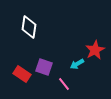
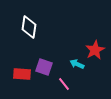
cyan arrow: rotated 56 degrees clockwise
red rectangle: rotated 30 degrees counterclockwise
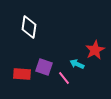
pink line: moved 6 px up
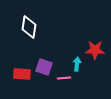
red star: rotated 30 degrees clockwise
cyan arrow: rotated 72 degrees clockwise
pink line: rotated 56 degrees counterclockwise
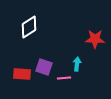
white diamond: rotated 50 degrees clockwise
red star: moved 11 px up
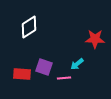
cyan arrow: rotated 136 degrees counterclockwise
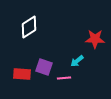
cyan arrow: moved 3 px up
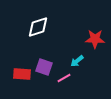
white diamond: moved 9 px right; rotated 15 degrees clockwise
pink line: rotated 24 degrees counterclockwise
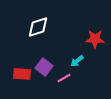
purple square: rotated 18 degrees clockwise
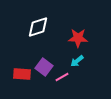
red star: moved 17 px left, 1 px up
pink line: moved 2 px left, 1 px up
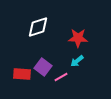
purple square: moved 1 px left
pink line: moved 1 px left
